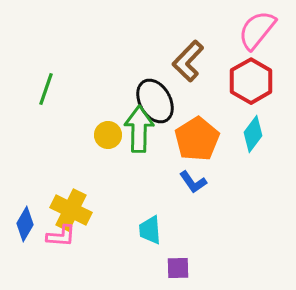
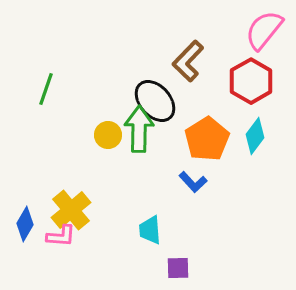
pink semicircle: moved 7 px right
black ellipse: rotated 12 degrees counterclockwise
cyan diamond: moved 2 px right, 2 px down
orange pentagon: moved 10 px right
blue L-shape: rotated 8 degrees counterclockwise
yellow cross: rotated 24 degrees clockwise
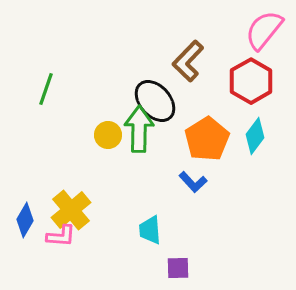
blue diamond: moved 4 px up
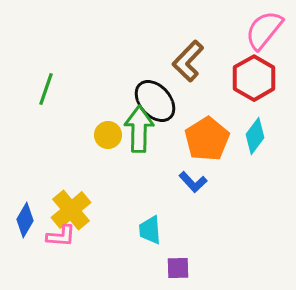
red hexagon: moved 3 px right, 3 px up
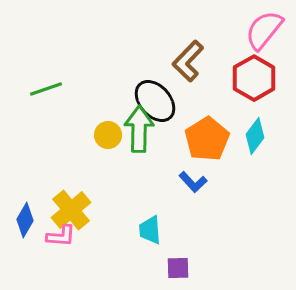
green line: rotated 52 degrees clockwise
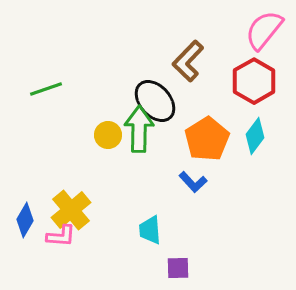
red hexagon: moved 3 px down
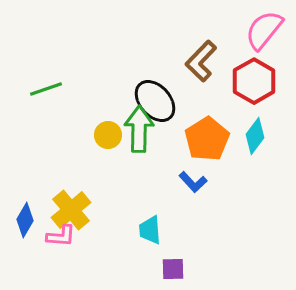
brown L-shape: moved 13 px right
purple square: moved 5 px left, 1 px down
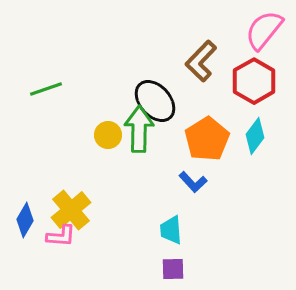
cyan trapezoid: moved 21 px right
